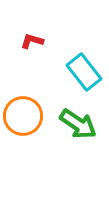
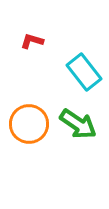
orange circle: moved 6 px right, 8 px down
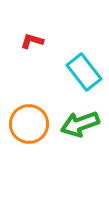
green arrow: moved 2 px right; rotated 126 degrees clockwise
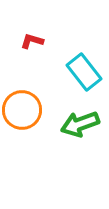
orange circle: moved 7 px left, 14 px up
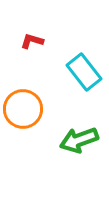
orange circle: moved 1 px right, 1 px up
green arrow: moved 1 px left, 16 px down
